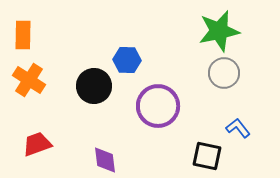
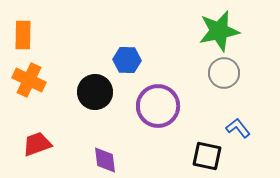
orange cross: rotated 8 degrees counterclockwise
black circle: moved 1 px right, 6 px down
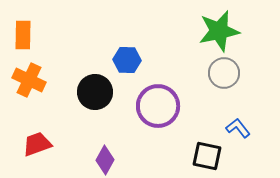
purple diamond: rotated 36 degrees clockwise
